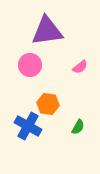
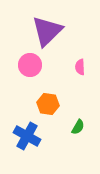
purple triangle: rotated 36 degrees counterclockwise
pink semicircle: rotated 126 degrees clockwise
blue cross: moved 1 px left, 10 px down
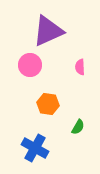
purple triangle: moved 1 px right; rotated 20 degrees clockwise
blue cross: moved 8 px right, 12 px down
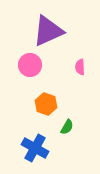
orange hexagon: moved 2 px left; rotated 10 degrees clockwise
green semicircle: moved 11 px left
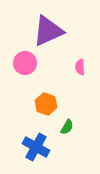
pink circle: moved 5 px left, 2 px up
blue cross: moved 1 px right, 1 px up
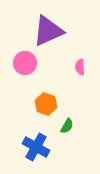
green semicircle: moved 1 px up
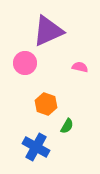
pink semicircle: rotated 105 degrees clockwise
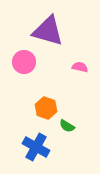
purple triangle: rotated 40 degrees clockwise
pink circle: moved 1 px left, 1 px up
orange hexagon: moved 4 px down
green semicircle: rotated 91 degrees clockwise
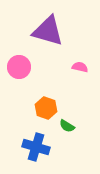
pink circle: moved 5 px left, 5 px down
blue cross: rotated 12 degrees counterclockwise
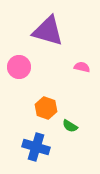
pink semicircle: moved 2 px right
green semicircle: moved 3 px right
